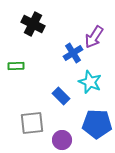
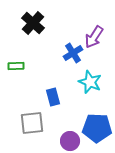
black cross: moved 1 px up; rotated 15 degrees clockwise
blue rectangle: moved 8 px left, 1 px down; rotated 30 degrees clockwise
blue pentagon: moved 4 px down
purple circle: moved 8 px right, 1 px down
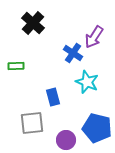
blue cross: rotated 24 degrees counterclockwise
cyan star: moved 3 px left
blue pentagon: rotated 12 degrees clockwise
purple circle: moved 4 px left, 1 px up
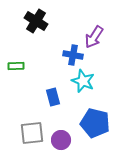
black cross: moved 3 px right, 2 px up; rotated 10 degrees counterclockwise
blue cross: moved 2 px down; rotated 24 degrees counterclockwise
cyan star: moved 4 px left, 1 px up
gray square: moved 10 px down
blue pentagon: moved 2 px left, 5 px up
purple circle: moved 5 px left
